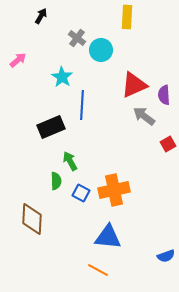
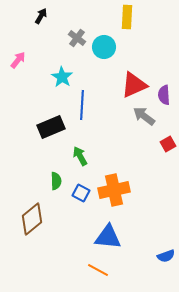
cyan circle: moved 3 px right, 3 px up
pink arrow: rotated 12 degrees counterclockwise
green arrow: moved 10 px right, 5 px up
brown diamond: rotated 48 degrees clockwise
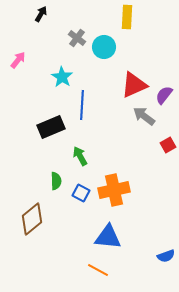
black arrow: moved 2 px up
purple semicircle: rotated 42 degrees clockwise
red square: moved 1 px down
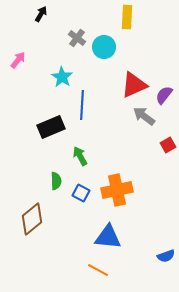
orange cross: moved 3 px right
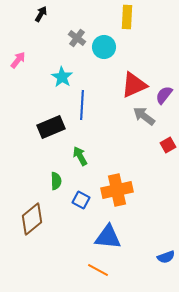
blue square: moved 7 px down
blue semicircle: moved 1 px down
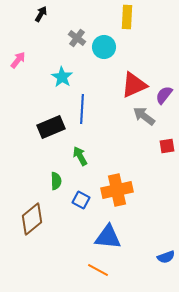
blue line: moved 4 px down
red square: moved 1 px left, 1 px down; rotated 21 degrees clockwise
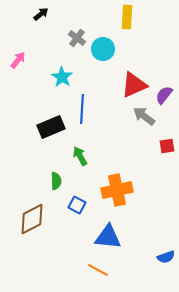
black arrow: rotated 21 degrees clockwise
cyan circle: moved 1 px left, 2 px down
blue square: moved 4 px left, 5 px down
brown diamond: rotated 12 degrees clockwise
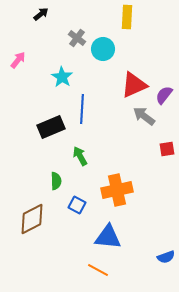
red square: moved 3 px down
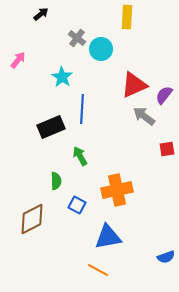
cyan circle: moved 2 px left
blue triangle: rotated 16 degrees counterclockwise
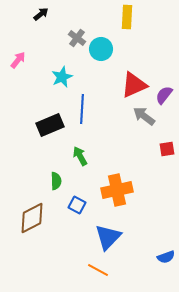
cyan star: rotated 15 degrees clockwise
black rectangle: moved 1 px left, 2 px up
brown diamond: moved 1 px up
blue triangle: rotated 36 degrees counterclockwise
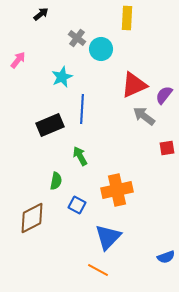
yellow rectangle: moved 1 px down
red square: moved 1 px up
green semicircle: rotated 12 degrees clockwise
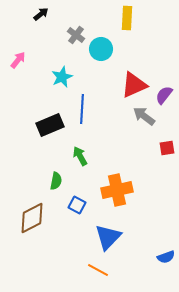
gray cross: moved 1 px left, 3 px up
